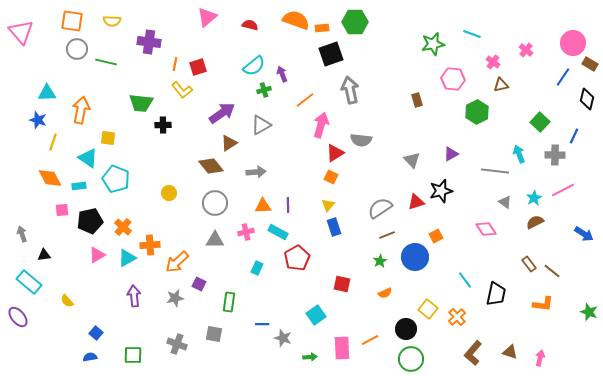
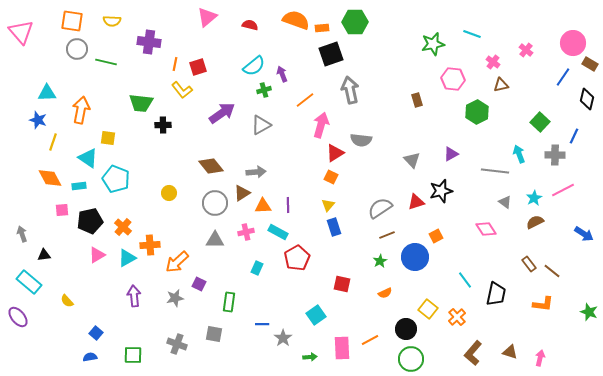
brown triangle at (229, 143): moved 13 px right, 50 px down
gray star at (283, 338): rotated 18 degrees clockwise
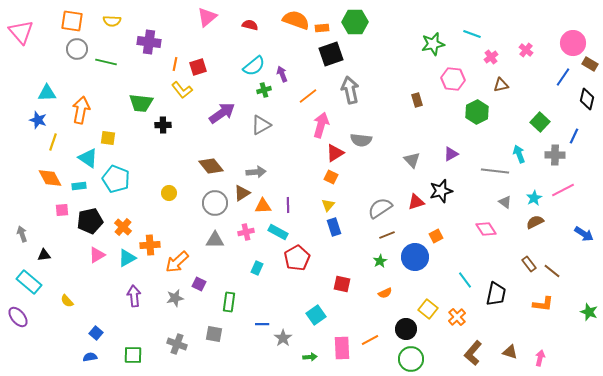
pink cross at (493, 62): moved 2 px left, 5 px up; rotated 16 degrees clockwise
orange line at (305, 100): moved 3 px right, 4 px up
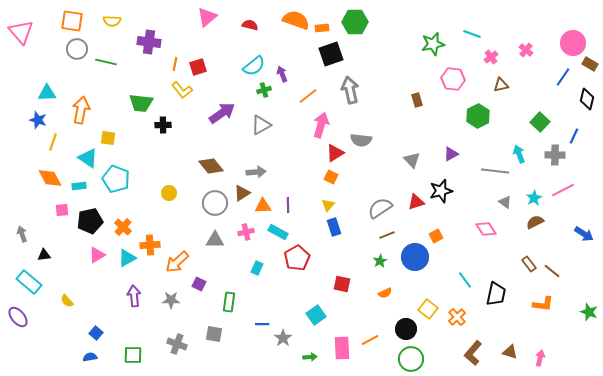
green hexagon at (477, 112): moved 1 px right, 4 px down
gray star at (175, 298): moved 4 px left, 2 px down; rotated 12 degrees clockwise
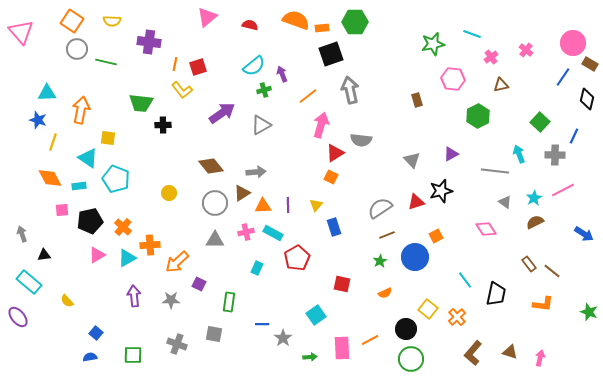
orange square at (72, 21): rotated 25 degrees clockwise
yellow triangle at (328, 205): moved 12 px left
cyan rectangle at (278, 232): moved 5 px left, 1 px down
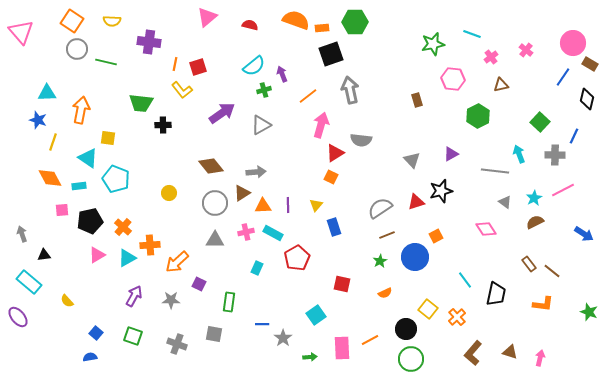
purple arrow at (134, 296): rotated 35 degrees clockwise
green square at (133, 355): moved 19 px up; rotated 18 degrees clockwise
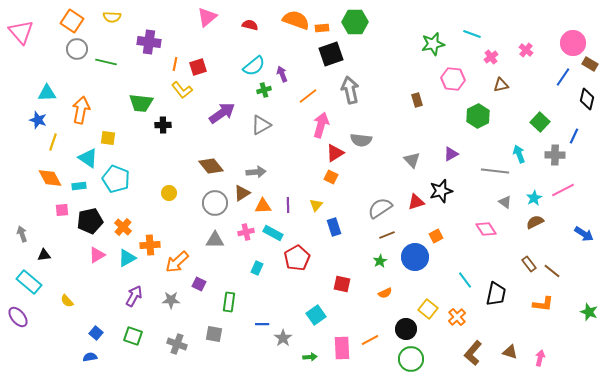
yellow semicircle at (112, 21): moved 4 px up
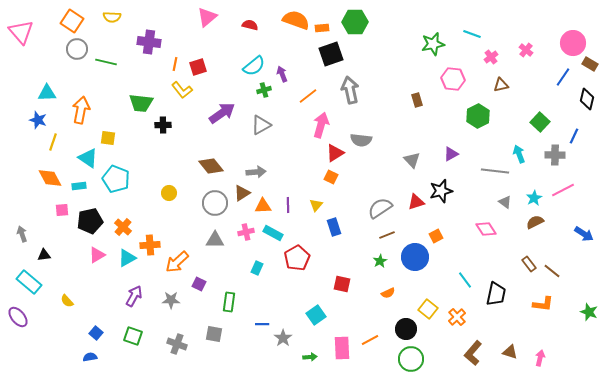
orange semicircle at (385, 293): moved 3 px right
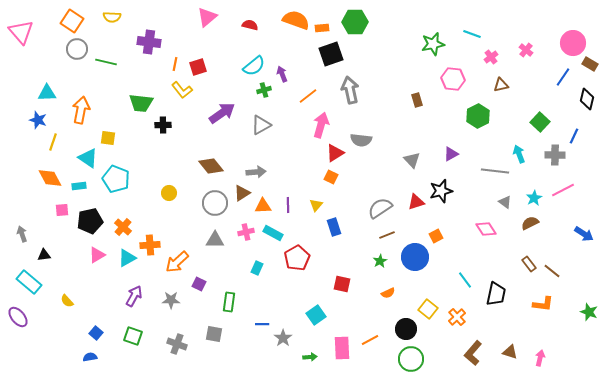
brown semicircle at (535, 222): moved 5 px left, 1 px down
